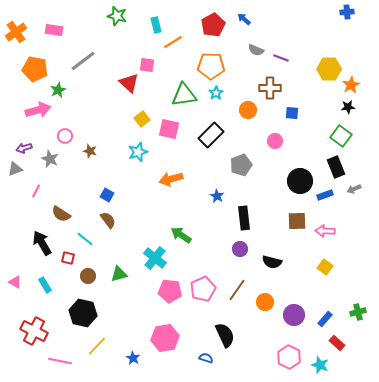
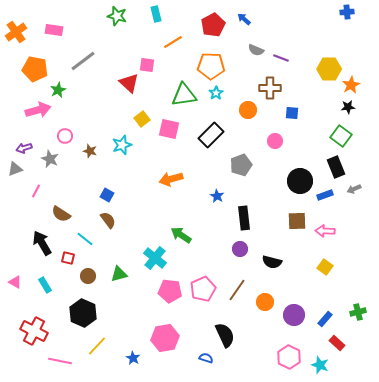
cyan rectangle at (156, 25): moved 11 px up
cyan star at (138, 152): moved 16 px left, 7 px up
black hexagon at (83, 313): rotated 12 degrees clockwise
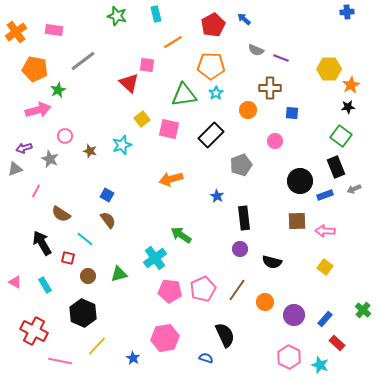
cyan cross at (155, 258): rotated 15 degrees clockwise
green cross at (358, 312): moved 5 px right, 2 px up; rotated 35 degrees counterclockwise
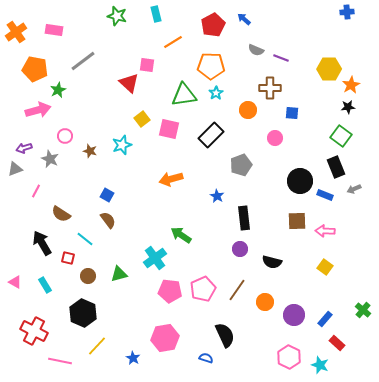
pink circle at (275, 141): moved 3 px up
blue rectangle at (325, 195): rotated 42 degrees clockwise
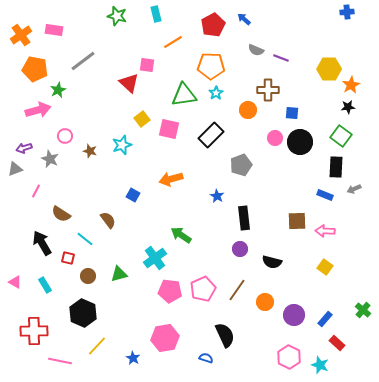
orange cross at (16, 32): moved 5 px right, 3 px down
brown cross at (270, 88): moved 2 px left, 2 px down
black rectangle at (336, 167): rotated 25 degrees clockwise
black circle at (300, 181): moved 39 px up
blue square at (107, 195): moved 26 px right
red cross at (34, 331): rotated 28 degrees counterclockwise
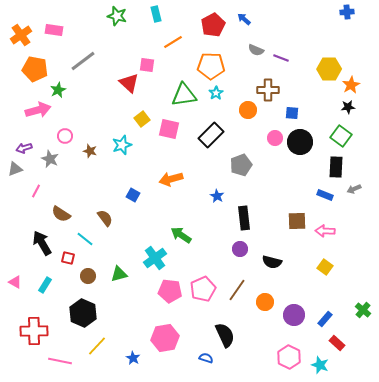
brown semicircle at (108, 220): moved 3 px left, 2 px up
cyan rectangle at (45, 285): rotated 63 degrees clockwise
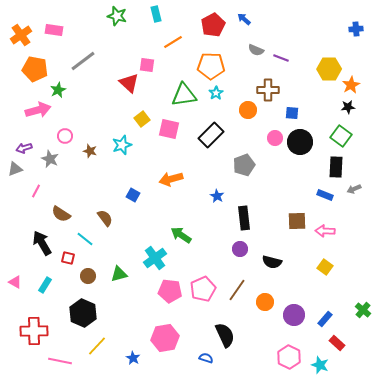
blue cross at (347, 12): moved 9 px right, 17 px down
gray pentagon at (241, 165): moved 3 px right
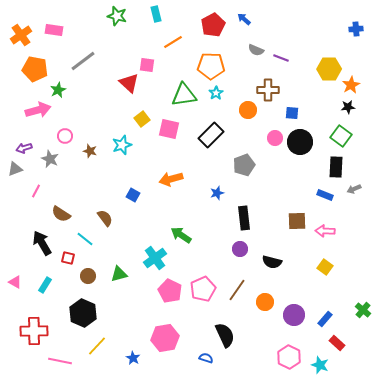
blue star at (217, 196): moved 3 px up; rotated 24 degrees clockwise
pink pentagon at (170, 291): rotated 20 degrees clockwise
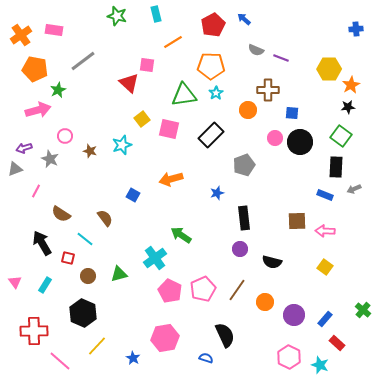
pink triangle at (15, 282): rotated 24 degrees clockwise
pink line at (60, 361): rotated 30 degrees clockwise
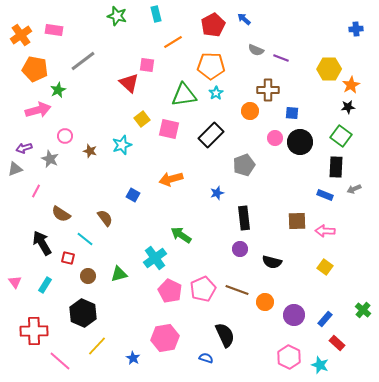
orange circle at (248, 110): moved 2 px right, 1 px down
brown line at (237, 290): rotated 75 degrees clockwise
